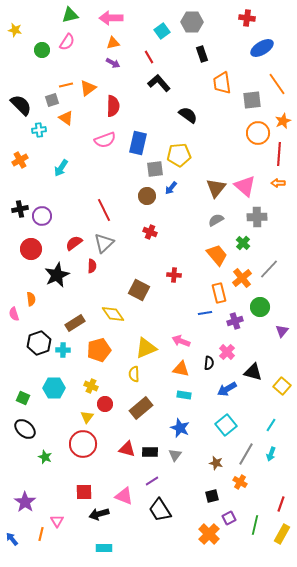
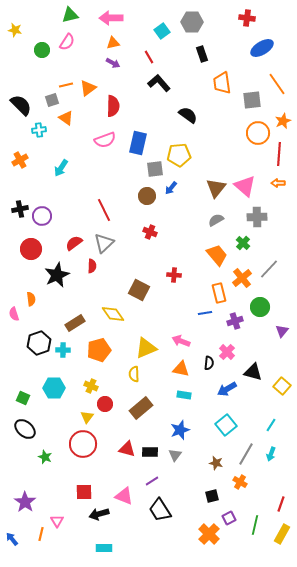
blue star at (180, 428): moved 2 px down; rotated 30 degrees clockwise
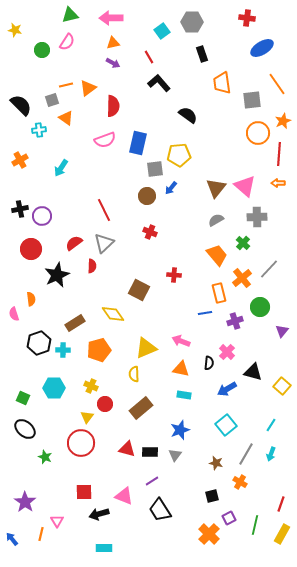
red circle at (83, 444): moved 2 px left, 1 px up
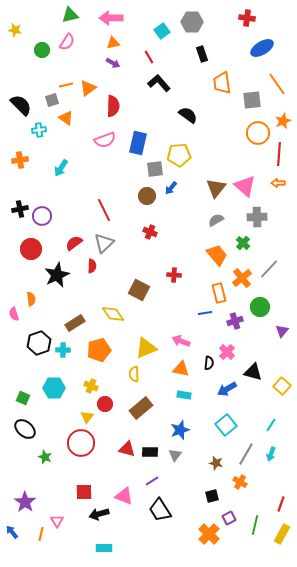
orange cross at (20, 160): rotated 21 degrees clockwise
blue arrow at (12, 539): moved 7 px up
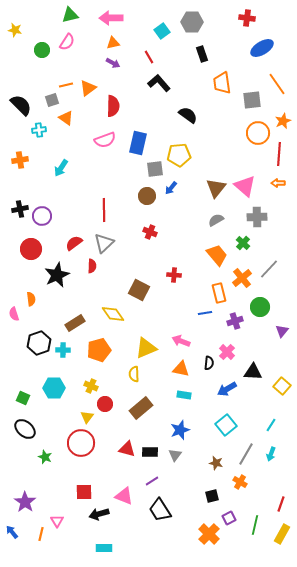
red line at (104, 210): rotated 25 degrees clockwise
black triangle at (253, 372): rotated 12 degrees counterclockwise
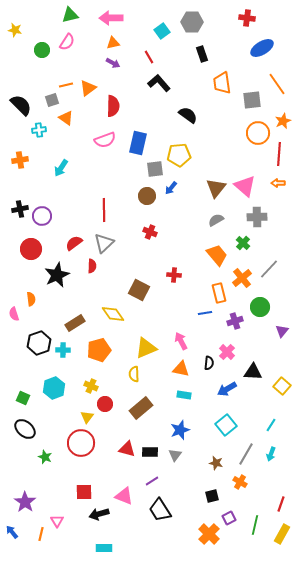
pink arrow at (181, 341): rotated 42 degrees clockwise
cyan hexagon at (54, 388): rotated 20 degrees counterclockwise
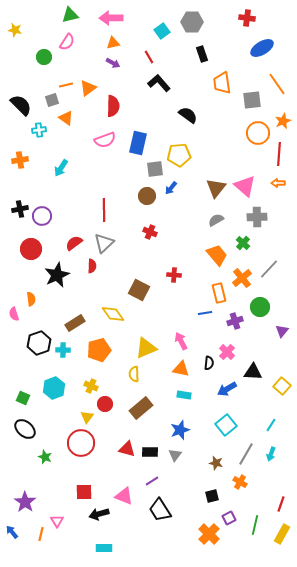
green circle at (42, 50): moved 2 px right, 7 px down
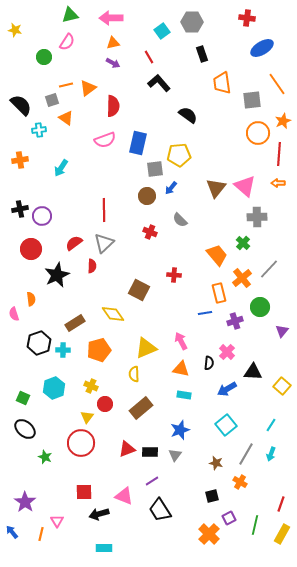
gray semicircle at (216, 220): moved 36 px left; rotated 105 degrees counterclockwise
red triangle at (127, 449): rotated 36 degrees counterclockwise
